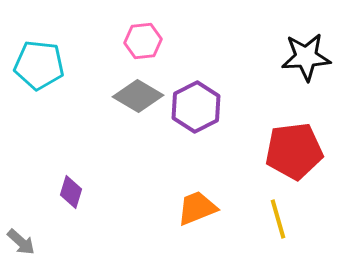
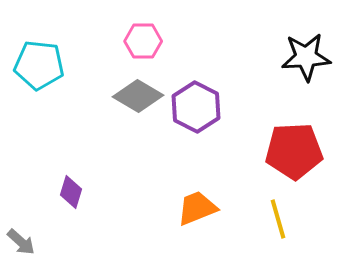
pink hexagon: rotated 6 degrees clockwise
purple hexagon: rotated 6 degrees counterclockwise
red pentagon: rotated 4 degrees clockwise
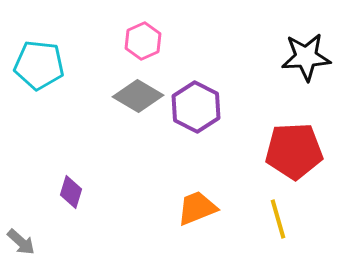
pink hexagon: rotated 24 degrees counterclockwise
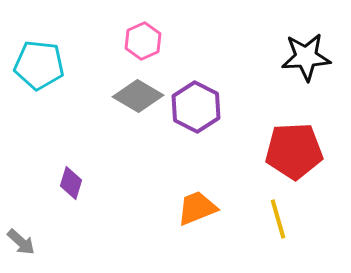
purple diamond: moved 9 px up
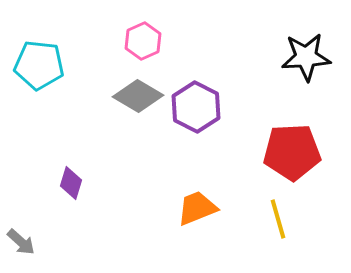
red pentagon: moved 2 px left, 1 px down
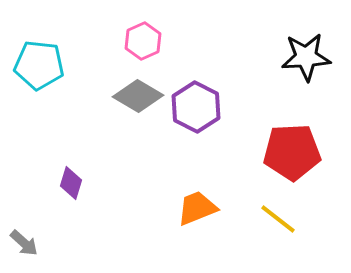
yellow line: rotated 36 degrees counterclockwise
gray arrow: moved 3 px right, 1 px down
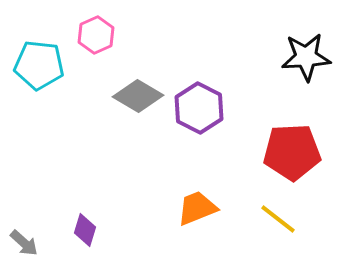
pink hexagon: moved 47 px left, 6 px up
purple hexagon: moved 3 px right, 1 px down
purple diamond: moved 14 px right, 47 px down
